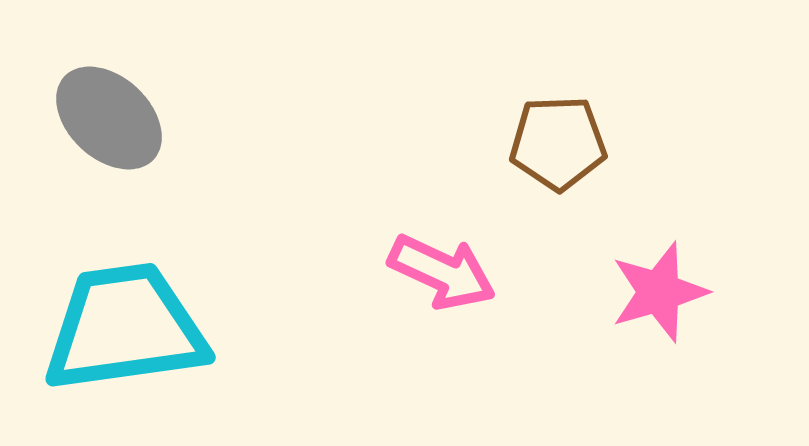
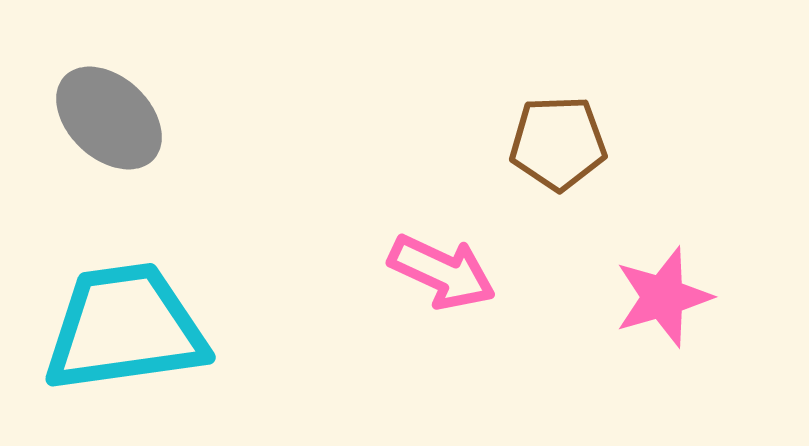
pink star: moved 4 px right, 5 px down
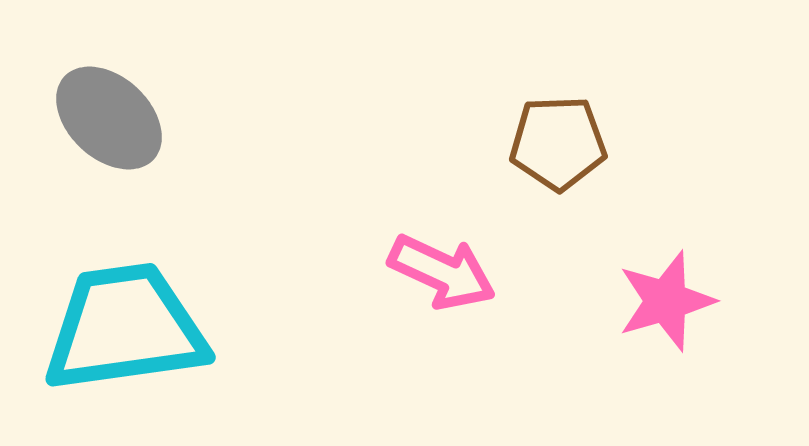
pink star: moved 3 px right, 4 px down
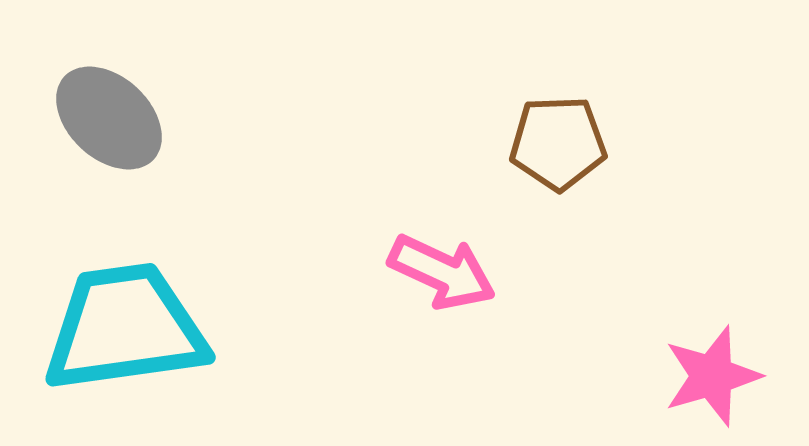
pink star: moved 46 px right, 75 px down
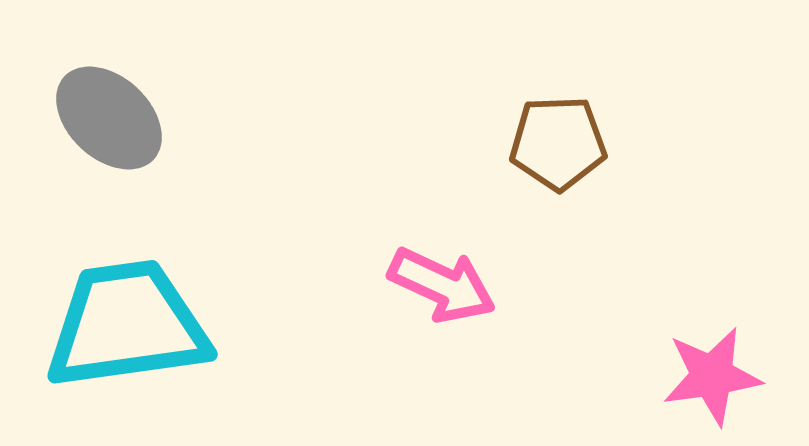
pink arrow: moved 13 px down
cyan trapezoid: moved 2 px right, 3 px up
pink star: rotated 8 degrees clockwise
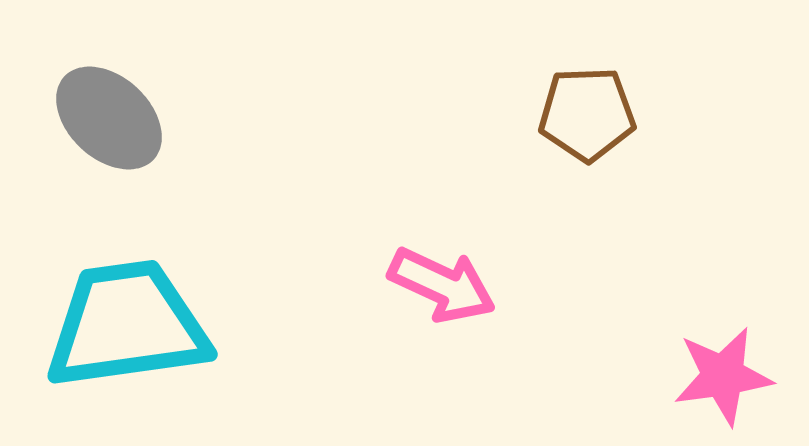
brown pentagon: moved 29 px right, 29 px up
pink star: moved 11 px right
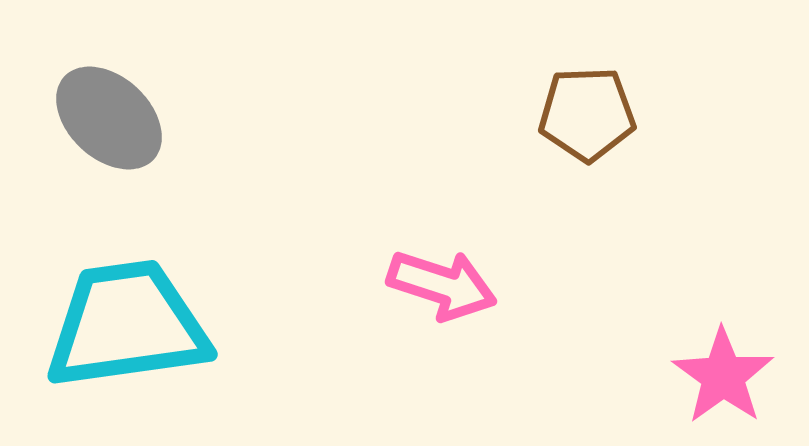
pink arrow: rotated 7 degrees counterclockwise
pink star: rotated 28 degrees counterclockwise
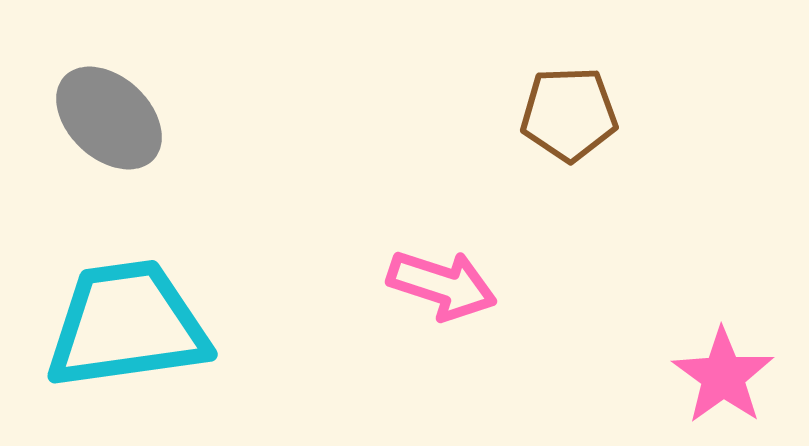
brown pentagon: moved 18 px left
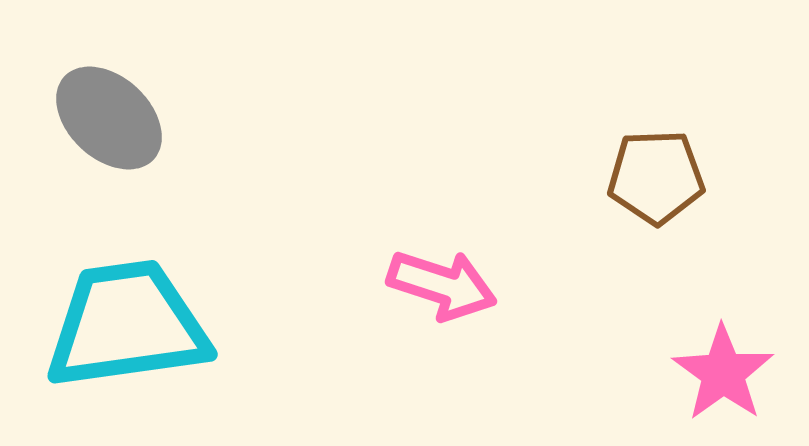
brown pentagon: moved 87 px right, 63 px down
pink star: moved 3 px up
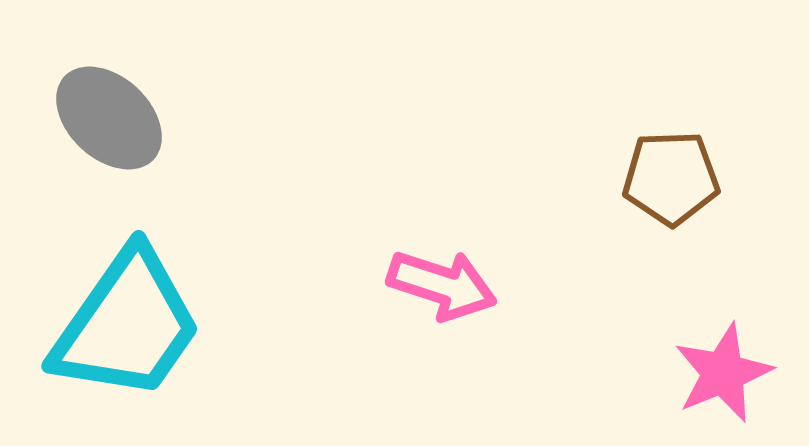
brown pentagon: moved 15 px right, 1 px down
cyan trapezoid: rotated 133 degrees clockwise
pink star: rotated 14 degrees clockwise
